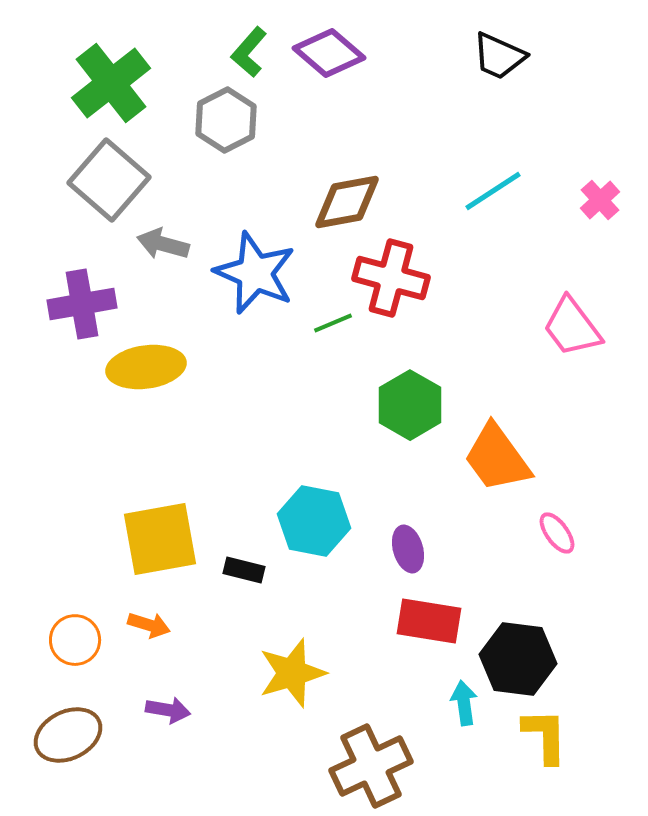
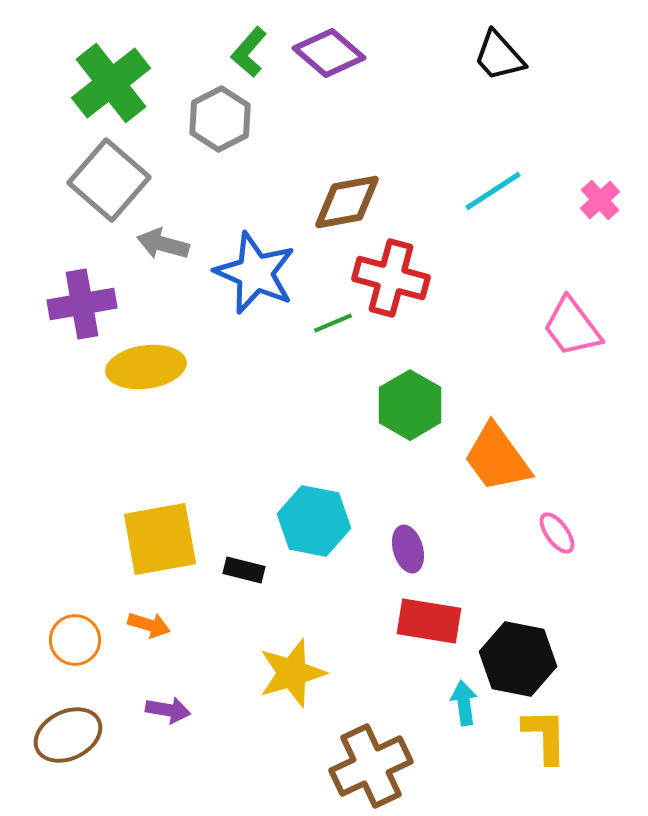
black trapezoid: rotated 24 degrees clockwise
gray hexagon: moved 6 px left, 1 px up
black hexagon: rotated 4 degrees clockwise
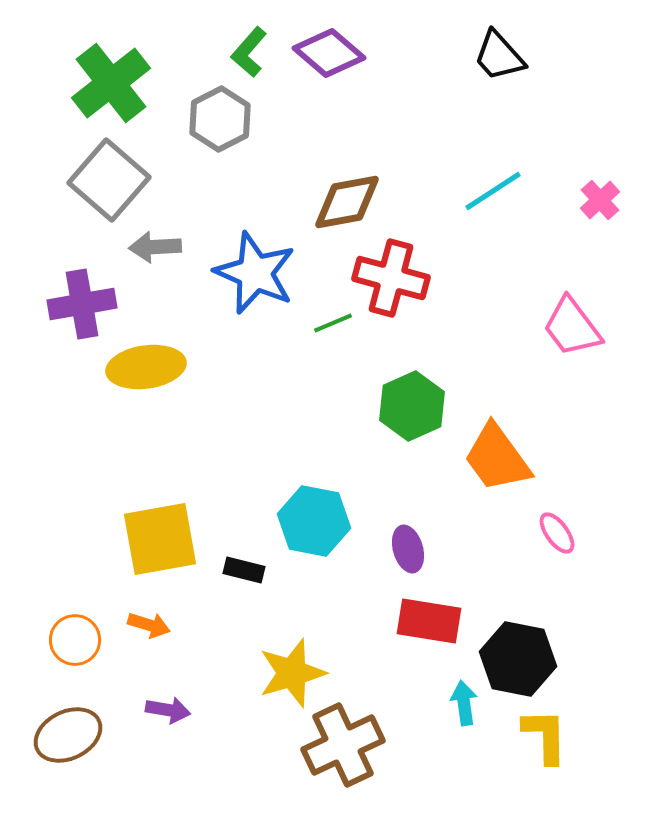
gray arrow: moved 8 px left, 3 px down; rotated 18 degrees counterclockwise
green hexagon: moved 2 px right, 1 px down; rotated 6 degrees clockwise
brown cross: moved 28 px left, 21 px up
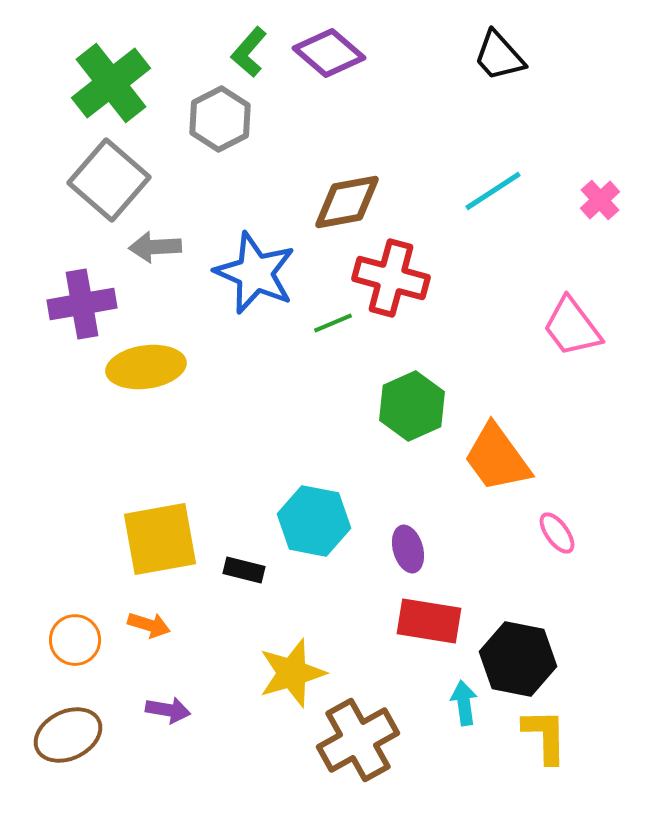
brown cross: moved 15 px right, 5 px up; rotated 4 degrees counterclockwise
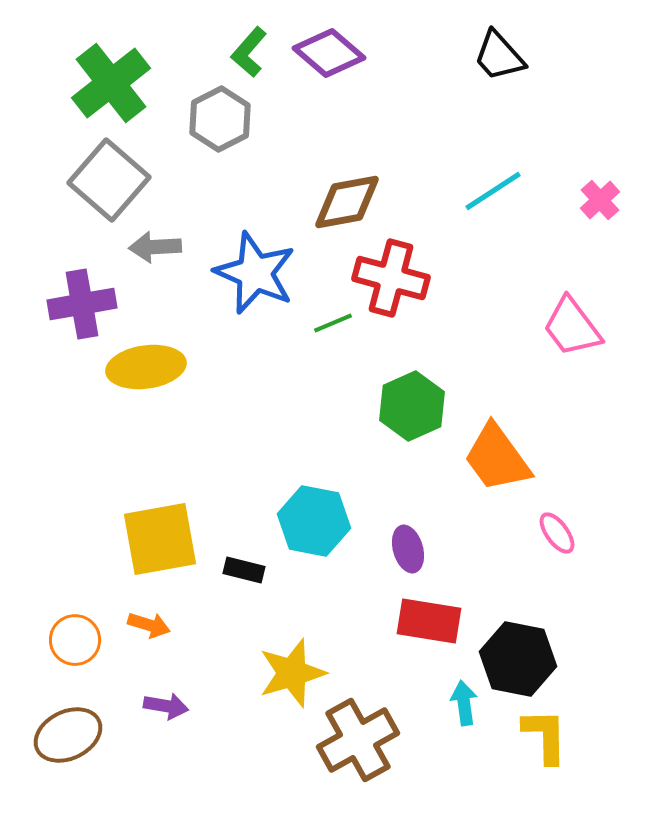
purple arrow: moved 2 px left, 4 px up
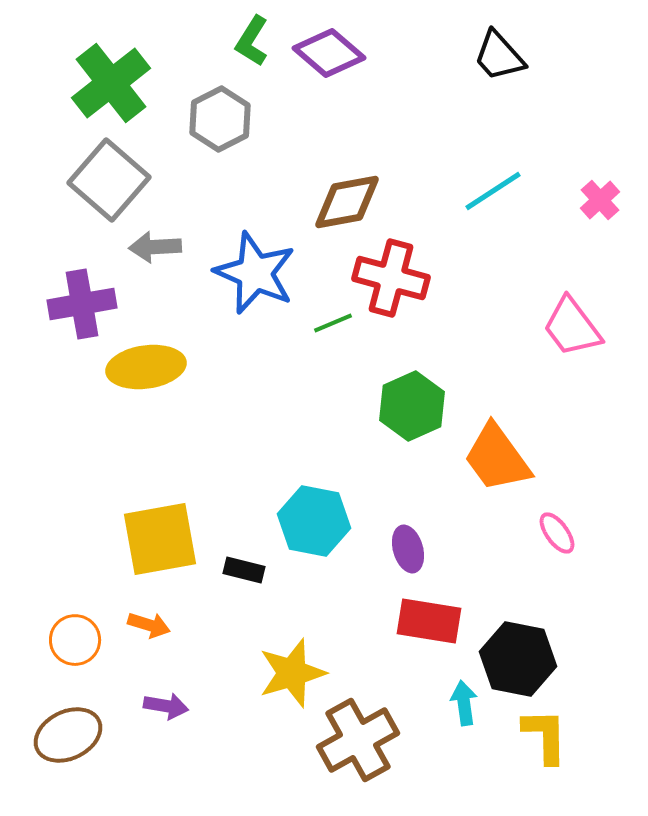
green L-shape: moved 3 px right, 11 px up; rotated 9 degrees counterclockwise
